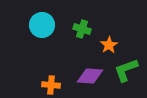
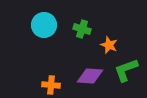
cyan circle: moved 2 px right
orange star: rotated 18 degrees counterclockwise
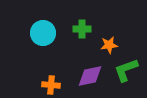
cyan circle: moved 1 px left, 8 px down
green cross: rotated 18 degrees counterclockwise
orange star: rotated 30 degrees counterclockwise
purple diamond: rotated 16 degrees counterclockwise
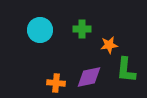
cyan circle: moved 3 px left, 3 px up
green L-shape: rotated 64 degrees counterclockwise
purple diamond: moved 1 px left, 1 px down
orange cross: moved 5 px right, 2 px up
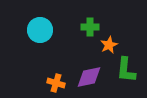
green cross: moved 8 px right, 2 px up
orange star: rotated 18 degrees counterclockwise
orange cross: rotated 12 degrees clockwise
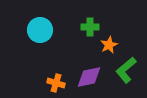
green L-shape: rotated 44 degrees clockwise
